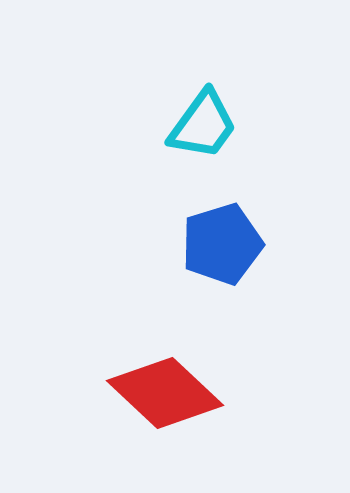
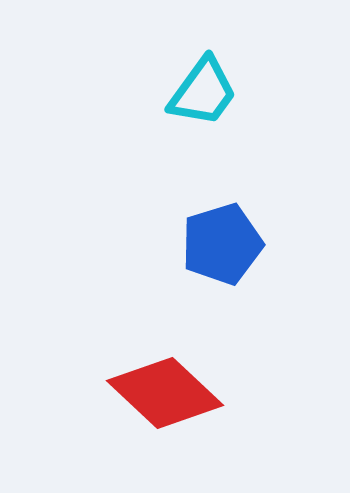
cyan trapezoid: moved 33 px up
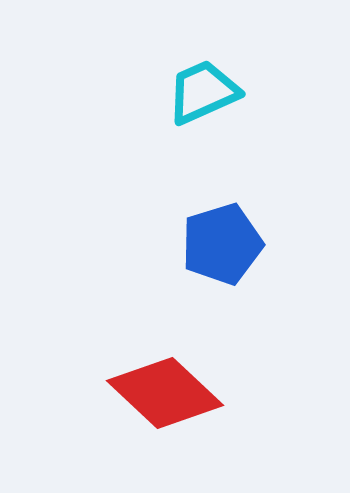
cyan trapezoid: rotated 150 degrees counterclockwise
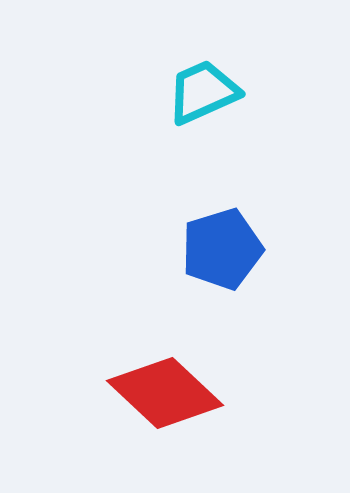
blue pentagon: moved 5 px down
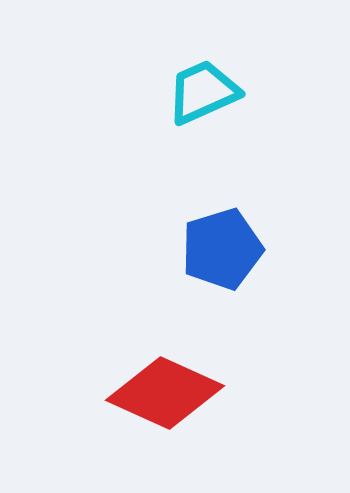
red diamond: rotated 19 degrees counterclockwise
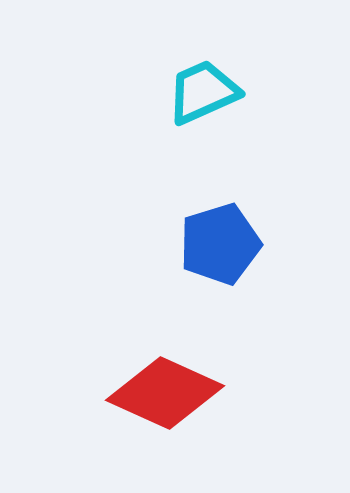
blue pentagon: moved 2 px left, 5 px up
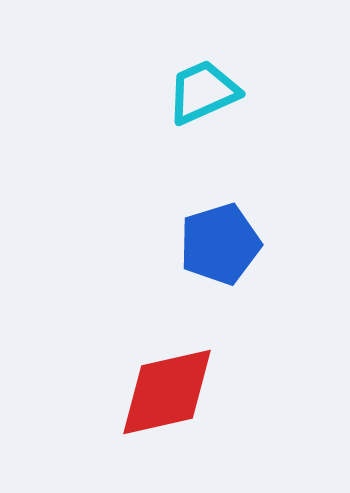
red diamond: moved 2 px right, 1 px up; rotated 37 degrees counterclockwise
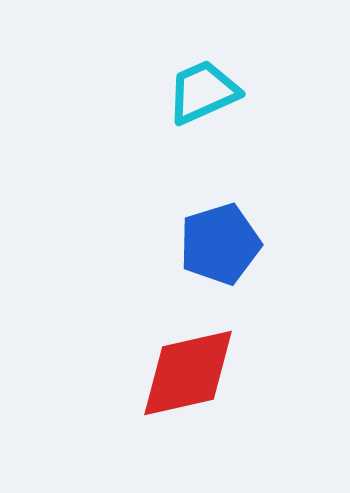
red diamond: moved 21 px right, 19 px up
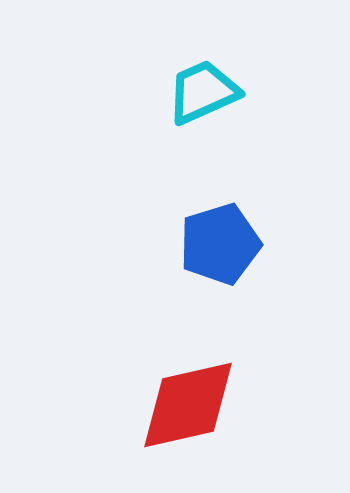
red diamond: moved 32 px down
